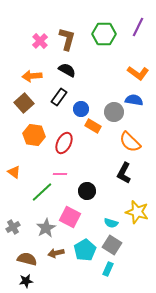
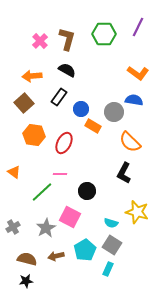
brown arrow: moved 3 px down
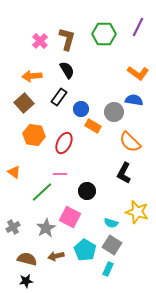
black semicircle: rotated 30 degrees clockwise
cyan pentagon: rotated 10 degrees counterclockwise
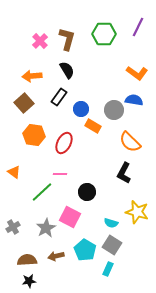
orange L-shape: moved 1 px left
gray circle: moved 2 px up
black circle: moved 1 px down
brown semicircle: moved 1 px down; rotated 18 degrees counterclockwise
black star: moved 3 px right
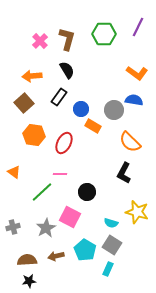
gray cross: rotated 16 degrees clockwise
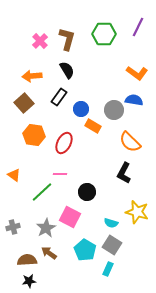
orange triangle: moved 3 px down
brown arrow: moved 7 px left, 3 px up; rotated 49 degrees clockwise
